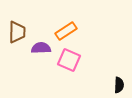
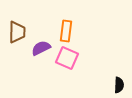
orange rectangle: rotated 50 degrees counterclockwise
purple semicircle: rotated 24 degrees counterclockwise
pink square: moved 2 px left, 2 px up
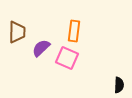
orange rectangle: moved 8 px right
purple semicircle: rotated 18 degrees counterclockwise
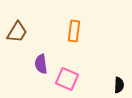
brown trapezoid: rotated 30 degrees clockwise
purple semicircle: moved 16 px down; rotated 54 degrees counterclockwise
pink square: moved 21 px down
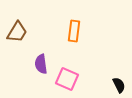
black semicircle: rotated 28 degrees counterclockwise
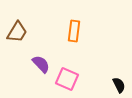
purple semicircle: rotated 144 degrees clockwise
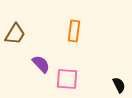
brown trapezoid: moved 2 px left, 2 px down
pink square: rotated 20 degrees counterclockwise
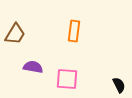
purple semicircle: moved 8 px left, 3 px down; rotated 36 degrees counterclockwise
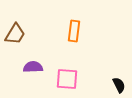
purple semicircle: rotated 12 degrees counterclockwise
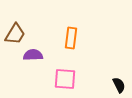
orange rectangle: moved 3 px left, 7 px down
purple semicircle: moved 12 px up
pink square: moved 2 px left
